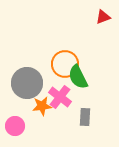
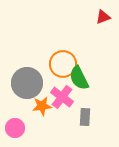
orange circle: moved 2 px left
green semicircle: moved 1 px right, 1 px down
pink cross: moved 2 px right
pink circle: moved 2 px down
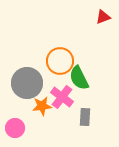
orange circle: moved 3 px left, 3 px up
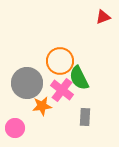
pink cross: moved 7 px up
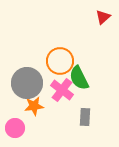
red triangle: rotated 21 degrees counterclockwise
orange star: moved 8 px left
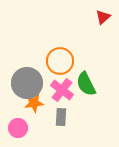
green semicircle: moved 7 px right, 6 px down
orange star: moved 3 px up
gray rectangle: moved 24 px left
pink circle: moved 3 px right
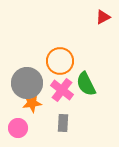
red triangle: rotated 14 degrees clockwise
orange star: moved 2 px left
gray rectangle: moved 2 px right, 6 px down
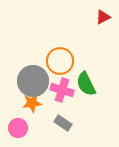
gray circle: moved 6 px right, 2 px up
pink cross: rotated 20 degrees counterclockwise
gray rectangle: rotated 60 degrees counterclockwise
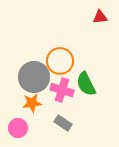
red triangle: moved 3 px left; rotated 21 degrees clockwise
gray circle: moved 1 px right, 4 px up
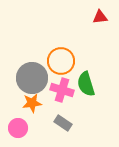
orange circle: moved 1 px right
gray circle: moved 2 px left, 1 px down
green semicircle: rotated 10 degrees clockwise
